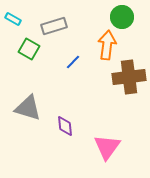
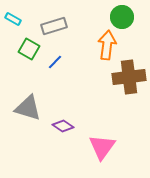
blue line: moved 18 px left
purple diamond: moved 2 px left; rotated 50 degrees counterclockwise
pink triangle: moved 5 px left
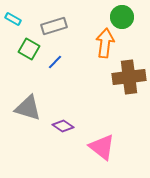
orange arrow: moved 2 px left, 2 px up
pink triangle: rotated 28 degrees counterclockwise
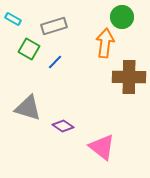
brown cross: rotated 8 degrees clockwise
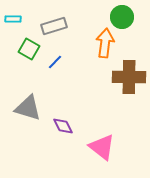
cyan rectangle: rotated 28 degrees counterclockwise
purple diamond: rotated 30 degrees clockwise
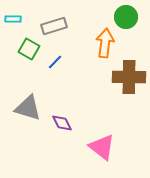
green circle: moved 4 px right
purple diamond: moved 1 px left, 3 px up
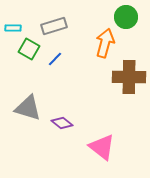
cyan rectangle: moved 9 px down
orange arrow: rotated 8 degrees clockwise
blue line: moved 3 px up
purple diamond: rotated 25 degrees counterclockwise
